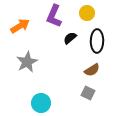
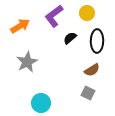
purple L-shape: rotated 30 degrees clockwise
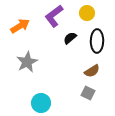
brown semicircle: moved 1 px down
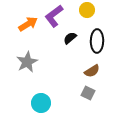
yellow circle: moved 3 px up
orange arrow: moved 8 px right, 2 px up
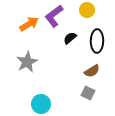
orange arrow: moved 1 px right
cyan circle: moved 1 px down
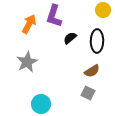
yellow circle: moved 16 px right
purple L-shape: rotated 35 degrees counterclockwise
orange arrow: rotated 30 degrees counterclockwise
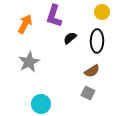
yellow circle: moved 1 px left, 2 px down
orange arrow: moved 4 px left
gray star: moved 2 px right
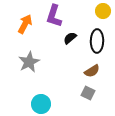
yellow circle: moved 1 px right, 1 px up
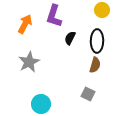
yellow circle: moved 1 px left, 1 px up
black semicircle: rotated 24 degrees counterclockwise
brown semicircle: moved 3 px right, 6 px up; rotated 42 degrees counterclockwise
gray square: moved 1 px down
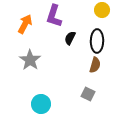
gray star: moved 1 px right, 2 px up; rotated 10 degrees counterclockwise
